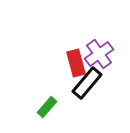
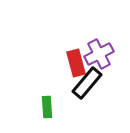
purple cross: rotated 8 degrees clockwise
green rectangle: rotated 45 degrees counterclockwise
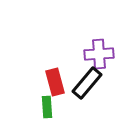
purple cross: rotated 24 degrees clockwise
red rectangle: moved 21 px left, 19 px down
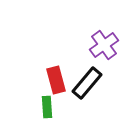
purple cross: moved 5 px right, 9 px up; rotated 32 degrees counterclockwise
red rectangle: moved 1 px right, 2 px up
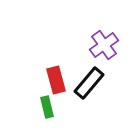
black rectangle: moved 2 px right
green rectangle: rotated 10 degrees counterclockwise
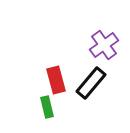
black rectangle: moved 2 px right
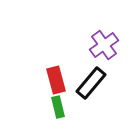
green rectangle: moved 11 px right
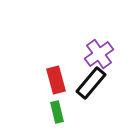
purple cross: moved 5 px left, 9 px down
green rectangle: moved 1 px left, 5 px down
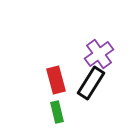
black rectangle: rotated 8 degrees counterclockwise
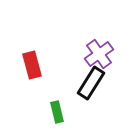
red rectangle: moved 24 px left, 15 px up
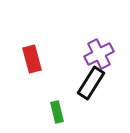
purple cross: rotated 8 degrees clockwise
red rectangle: moved 6 px up
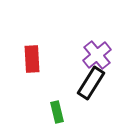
purple cross: moved 2 px left, 1 px down; rotated 12 degrees counterclockwise
red rectangle: rotated 12 degrees clockwise
